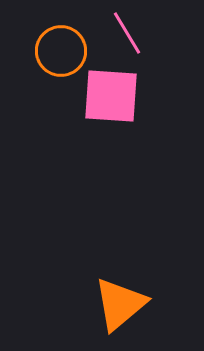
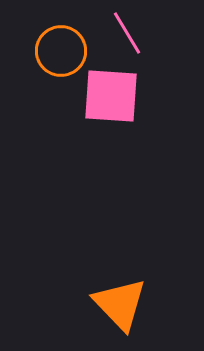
orange triangle: rotated 34 degrees counterclockwise
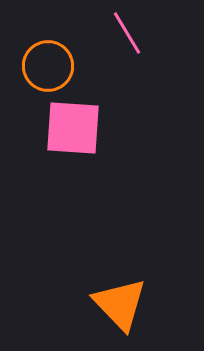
orange circle: moved 13 px left, 15 px down
pink square: moved 38 px left, 32 px down
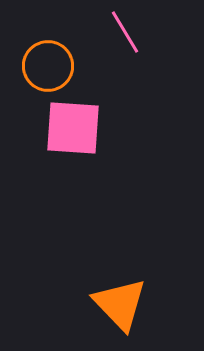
pink line: moved 2 px left, 1 px up
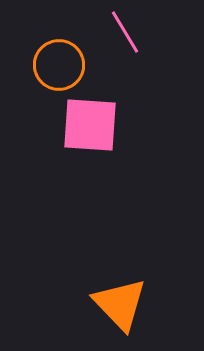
orange circle: moved 11 px right, 1 px up
pink square: moved 17 px right, 3 px up
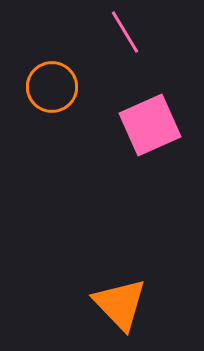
orange circle: moved 7 px left, 22 px down
pink square: moved 60 px right; rotated 28 degrees counterclockwise
